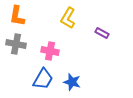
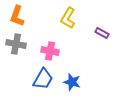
orange L-shape: rotated 10 degrees clockwise
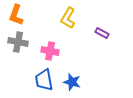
orange L-shape: moved 1 px left, 1 px up
gray cross: moved 2 px right, 2 px up
blue trapezoid: moved 1 px right, 1 px down; rotated 140 degrees clockwise
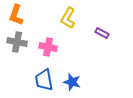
gray cross: moved 1 px left
pink cross: moved 2 px left, 4 px up
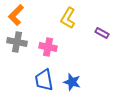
orange L-shape: rotated 25 degrees clockwise
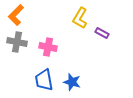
yellow L-shape: moved 12 px right
